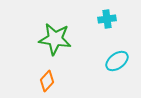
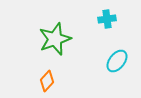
green star: rotated 28 degrees counterclockwise
cyan ellipse: rotated 15 degrees counterclockwise
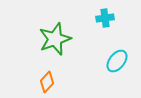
cyan cross: moved 2 px left, 1 px up
orange diamond: moved 1 px down
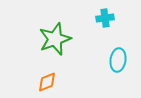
cyan ellipse: moved 1 px right, 1 px up; rotated 30 degrees counterclockwise
orange diamond: rotated 25 degrees clockwise
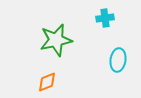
green star: moved 1 px right, 1 px down; rotated 8 degrees clockwise
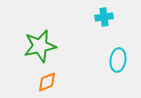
cyan cross: moved 1 px left, 1 px up
green star: moved 16 px left, 6 px down
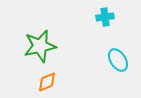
cyan cross: moved 1 px right
cyan ellipse: rotated 40 degrees counterclockwise
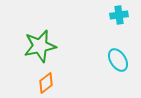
cyan cross: moved 14 px right, 2 px up
orange diamond: moved 1 px left, 1 px down; rotated 15 degrees counterclockwise
